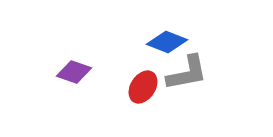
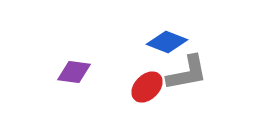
purple diamond: rotated 12 degrees counterclockwise
red ellipse: moved 4 px right; rotated 12 degrees clockwise
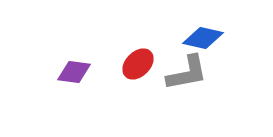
blue diamond: moved 36 px right, 4 px up; rotated 9 degrees counterclockwise
red ellipse: moved 9 px left, 23 px up
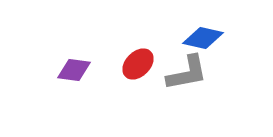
purple diamond: moved 2 px up
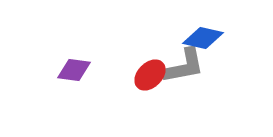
red ellipse: moved 12 px right, 11 px down
gray L-shape: moved 3 px left, 7 px up
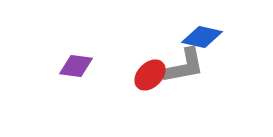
blue diamond: moved 1 px left, 1 px up
purple diamond: moved 2 px right, 4 px up
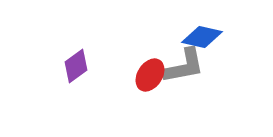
purple diamond: rotated 44 degrees counterclockwise
red ellipse: rotated 12 degrees counterclockwise
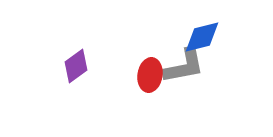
blue diamond: rotated 27 degrees counterclockwise
red ellipse: rotated 24 degrees counterclockwise
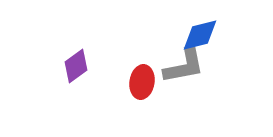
blue diamond: moved 2 px left, 2 px up
red ellipse: moved 8 px left, 7 px down
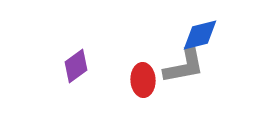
red ellipse: moved 1 px right, 2 px up; rotated 12 degrees counterclockwise
